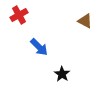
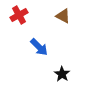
brown triangle: moved 22 px left, 5 px up
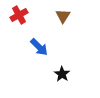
brown triangle: rotated 35 degrees clockwise
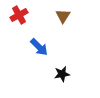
black star: rotated 28 degrees clockwise
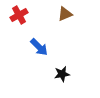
brown triangle: moved 2 px right, 2 px up; rotated 35 degrees clockwise
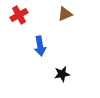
blue arrow: moved 1 px right, 1 px up; rotated 36 degrees clockwise
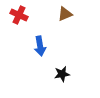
red cross: rotated 36 degrees counterclockwise
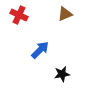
blue arrow: moved 4 px down; rotated 126 degrees counterclockwise
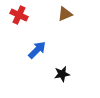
blue arrow: moved 3 px left
